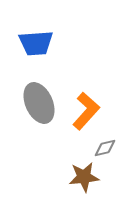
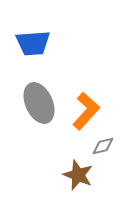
blue trapezoid: moved 3 px left
gray diamond: moved 2 px left, 2 px up
brown star: moved 6 px left, 2 px up; rotated 28 degrees clockwise
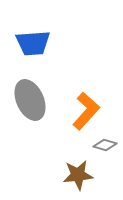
gray ellipse: moved 9 px left, 3 px up
gray diamond: moved 2 px right, 1 px up; rotated 30 degrees clockwise
brown star: rotated 28 degrees counterclockwise
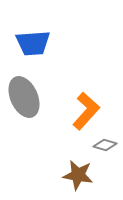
gray ellipse: moved 6 px left, 3 px up
brown star: rotated 16 degrees clockwise
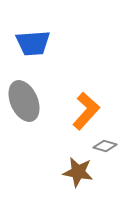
gray ellipse: moved 4 px down
gray diamond: moved 1 px down
brown star: moved 3 px up
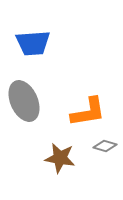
orange L-shape: moved 2 px right, 1 px down; rotated 39 degrees clockwise
brown star: moved 18 px left, 14 px up
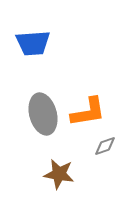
gray ellipse: moved 19 px right, 13 px down; rotated 9 degrees clockwise
gray diamond: rotated 35 degrees counterclockwise
brown star: moved 1 px left, 16 px down
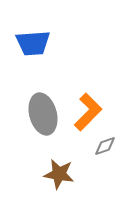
orange L-shape: rotated 36 degrees counterclockwise
